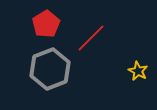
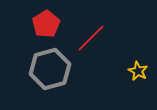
gray hexagon: rotated 6 degrees clockwise
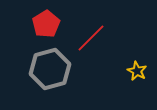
yellow star: moved 1 px left
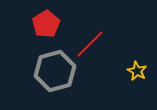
red line: moved 1 px left, 6 px down
gray hexagon: moved 5 px right, 2 px down
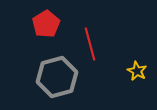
red line: rotated 60 degrees counterclockwise
gray hexagon: moved 2 px right, 6 px down
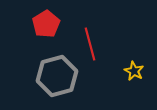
yellow star: moved 3 px left
gray hexagon: moved 1 px up
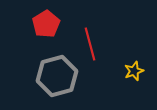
yellow star: rotated 24 degrees clockwise
